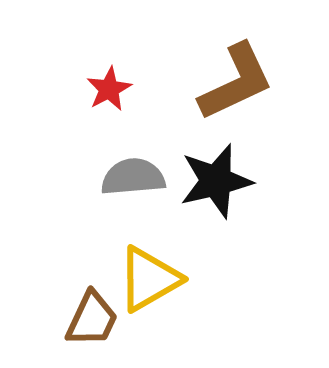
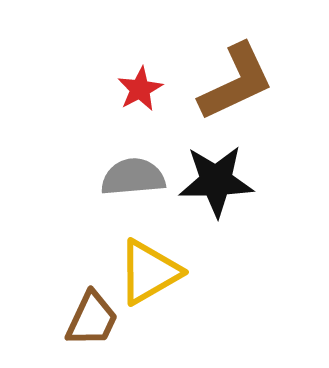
red star: moved 31 px right
black star: rotated 12 degrees clockwise
yellow triangle: moved 7 px up
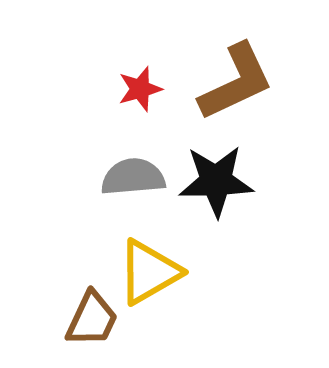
red star: rotated 12 degrees clockwise
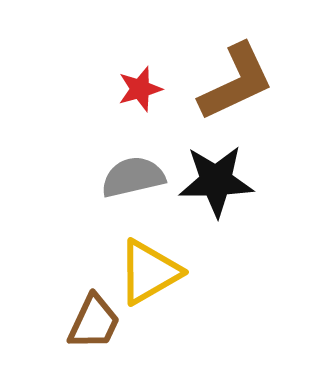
gray semicircle: rotated 8 degrees counterclockwise
brown trapezoid: moved 2 px right, 3 px down
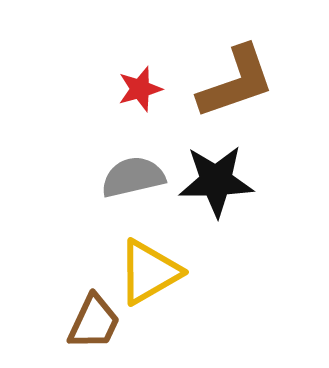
brown L-shape: rotated 6 degrees clockwise
